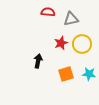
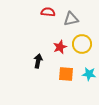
red star: moved 1 px left, 4 px down
orange square: rotated 21 degrees clockwise
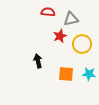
red star: moved 11 px up
black arrow: rotated 24 degrees counterclockwise
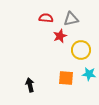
red semicircle: moved 2 px left, 6 px down
yellow circle: moved 1 px left, 6 px down
black arrow: moved 8 px left, 24 px down
orange square: moved 4 px down
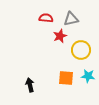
cyan star: moved 1 px left, 2 px down
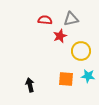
red semicircle: moved 1 px left, 2 px down
yellow circle: moved 1 px down
orange square: moved 1 px down
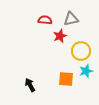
cyan star: moved 2 px left, 5 px up; rotated 24 degrees counterclockwise
black arrow: rotated 16 degrees counterclockwise
